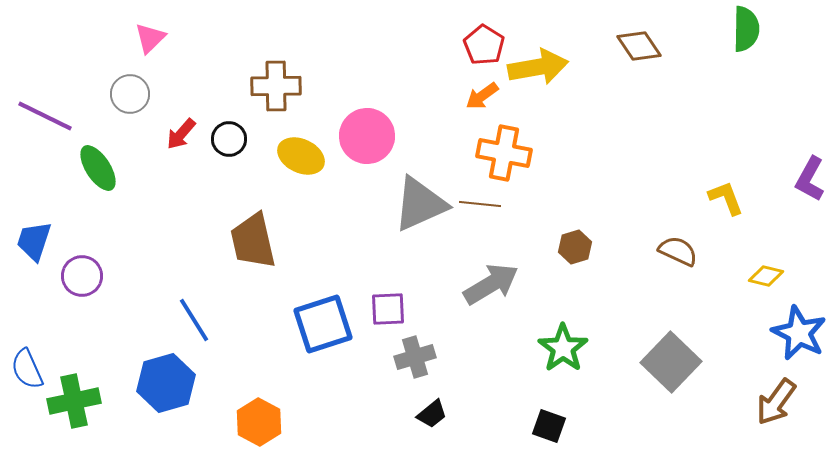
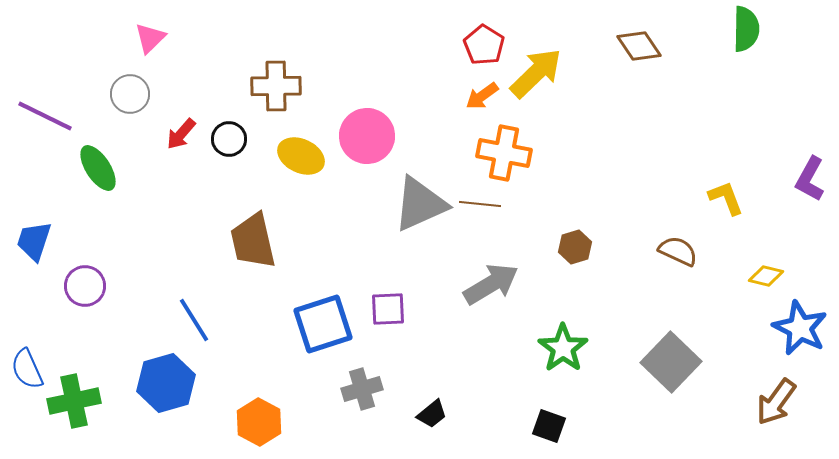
yellow arrow: moved 2 px left, 6 px down; rotated 34 degrees counterclockwise
purple circle: moved 3 px right, 10 px down
blue star: moved 1 px right, 5 px up
gray cross: moved 53 px left, 32 px down
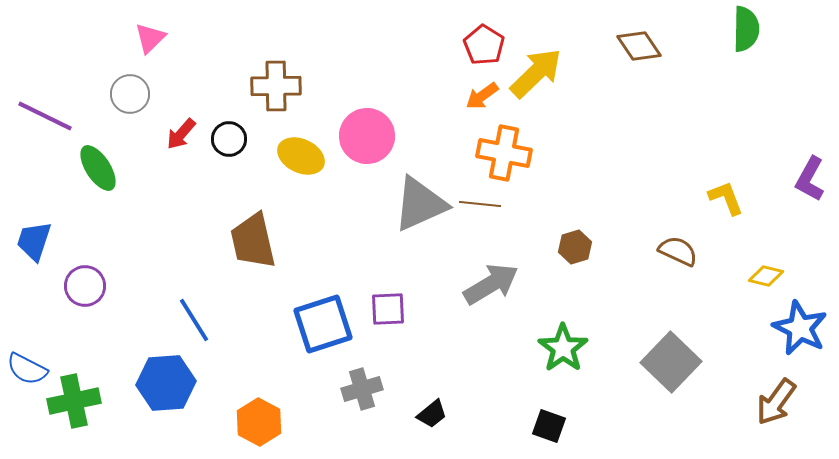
blue semicircle: rotated 39 degrees counterclockwise
blue hexagon: rotated 12 degrees clockwise
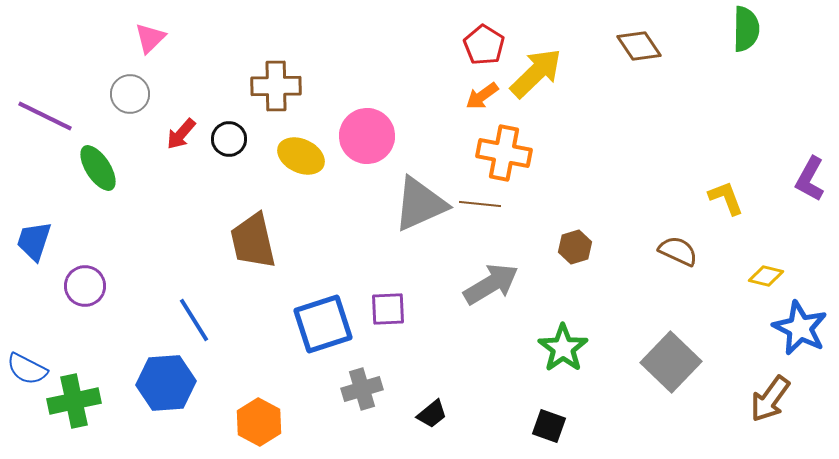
brown arrow: moved 6 px left, 3 px up
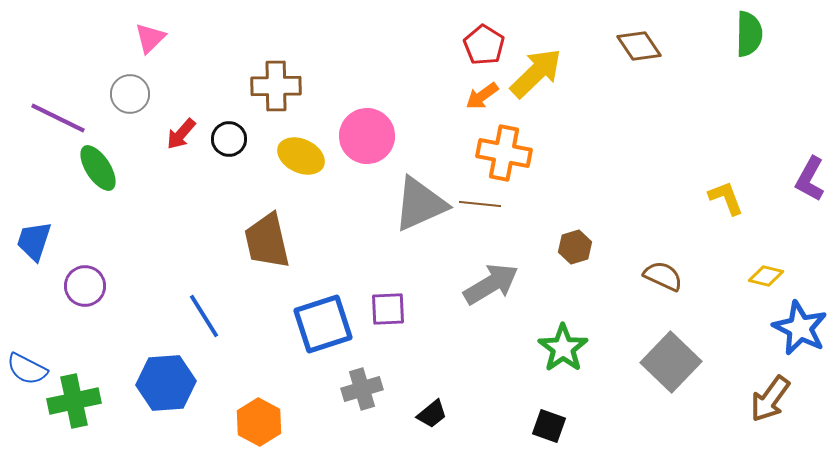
green semicircle: moved 3 px right, 5 px down
purple line: moved 13 px right, 2 px down
brown trapezoid: moved 14 px right
brown semicircle: moved 15 px left, 25 px down
blue line: moved 10 px right, 4 px up
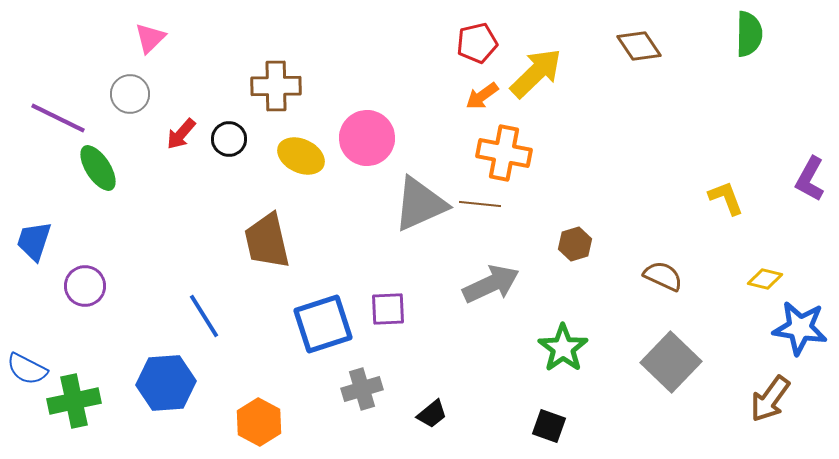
red pentagon: moved 7 px left, 2 px up; rotated 27 degrees clockwise
pink circle: moved 2 px down
brown hexagon: moved 3 px up
yellow diamond: moved 1 px left, 3 px down
gray arrow: rotated 6 degrees clockwise
blue star: rotated 18 degrees counterclockwise
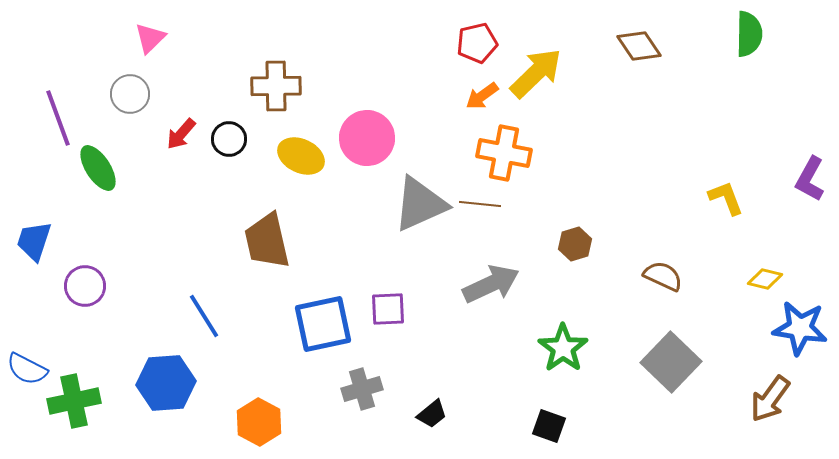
purple line: rotated 44 degrees clockwise
blue square: rotated 6 degrees clockwise
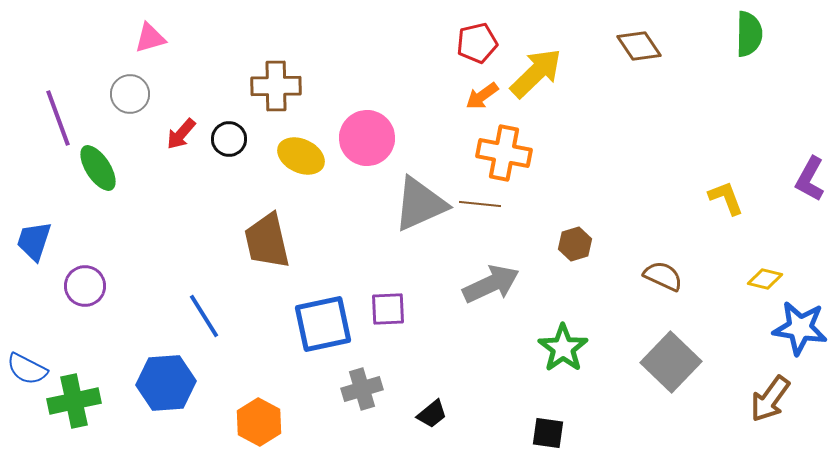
pink triangle: rotated 28 degrees clockwise
black square: moved 1 px left, 7 px down; rotated 12 degrees counterclockwise
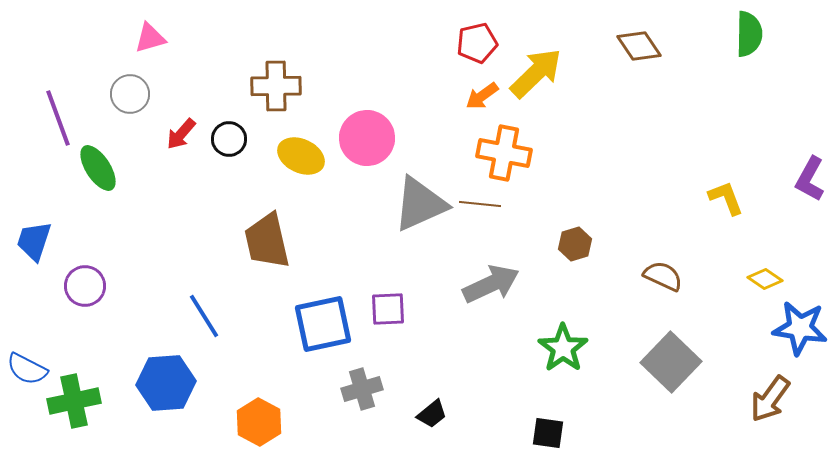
yellow diamond: rotated 20 degrees clockwise
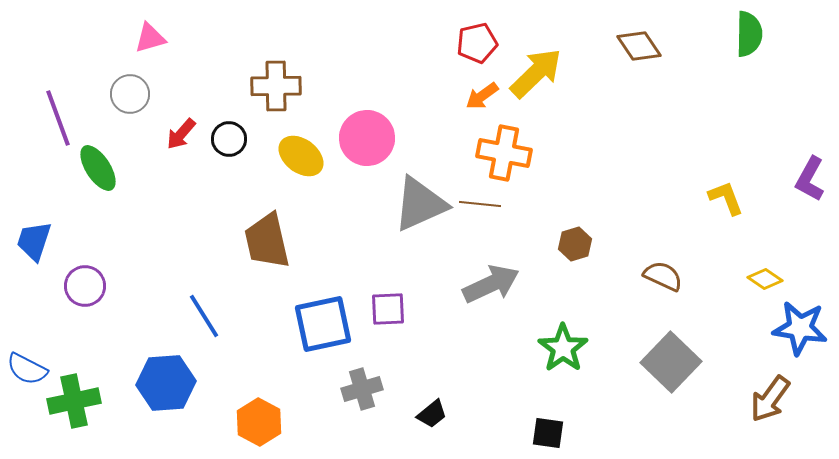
yellow ellipse: rotated 12 degrees clockwise
